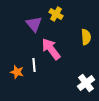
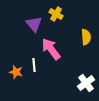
orange star: moved 1 px left
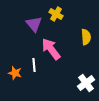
orange star: moved 1 px left, 1 px down
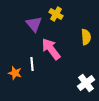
white line: moved 2 px left, 1 px up
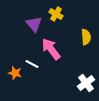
white line: rotated 56 degrees counterclockwise
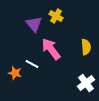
yellow cross: moved 2 px down
yellow semicircle: moved 10 px down
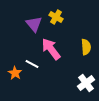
yellow cross: moved 1 px down
orange star: rotated 16 degrees clockwise
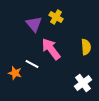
orange star: rotated 16 degrees counterclockwise
white cross: moved 3 px left
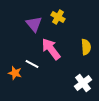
yellow cross: moved 2 px right
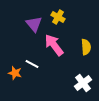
pink arrow: moved 3 px right, 4 px up
